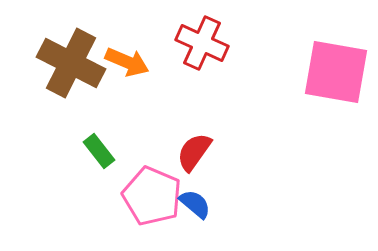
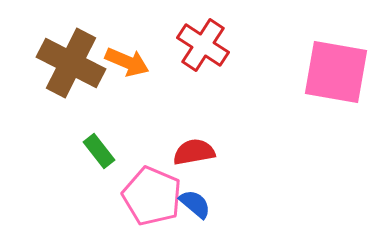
red cross: moved 1 px right, 2 px down; rotated 9 degrees clockwise
red semicircle: rotated 45 degrees clockwise
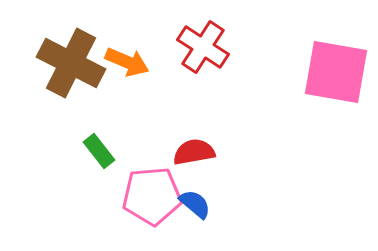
red cross: moved 2 px down
pink pentagon: rotated 28 degrees counterclockwise
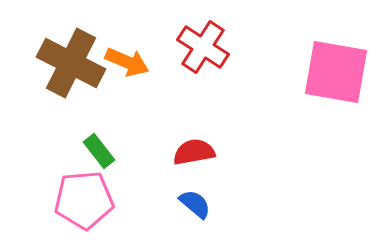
pink pentagon: moved 68 px left, 4 px down
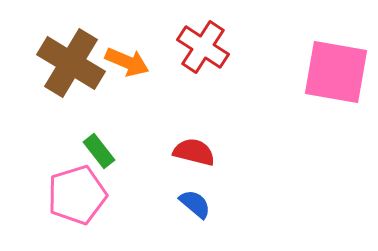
brown cross: rotated 4 degrees clockwise
red semicircle: rotated 24 degrees clockwise
pink pentagon: moved 7 px left, 5 px up; rotated 12 degrees counterclockwise
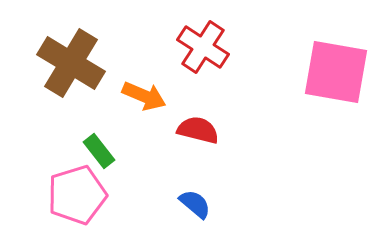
orange arrow: moved 17 px right, 34 px down
red semicircle: moved 4 px right, 22 px up
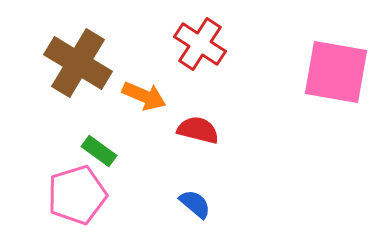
red cross: moved 3 px left, 3 px up
brown cross: moved 7 px right
green rectangle: rotated 16 degrees counterclockwise
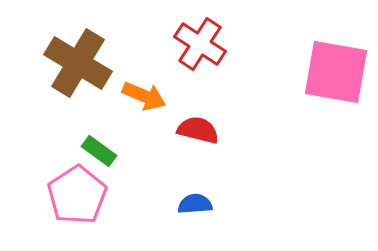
pink pentagon: rotated 16 degrees counterclockwise
blue semicircle: rotated 44 degrees counterclockwise
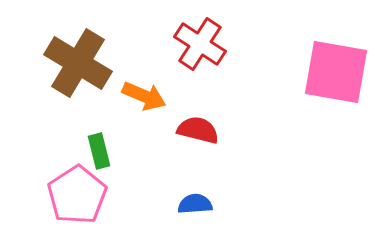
green rectangle: rotated 40 degrees clockwise
